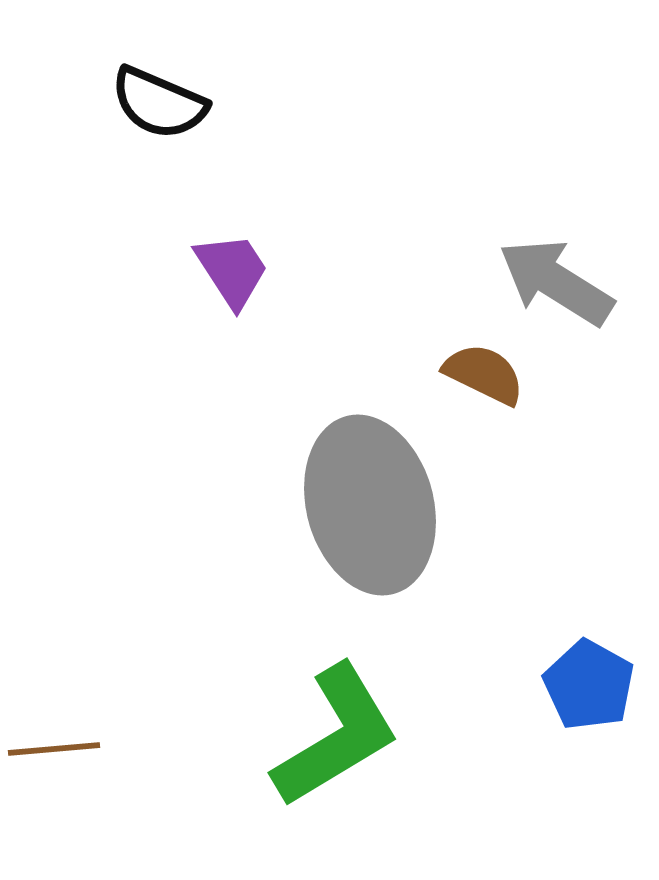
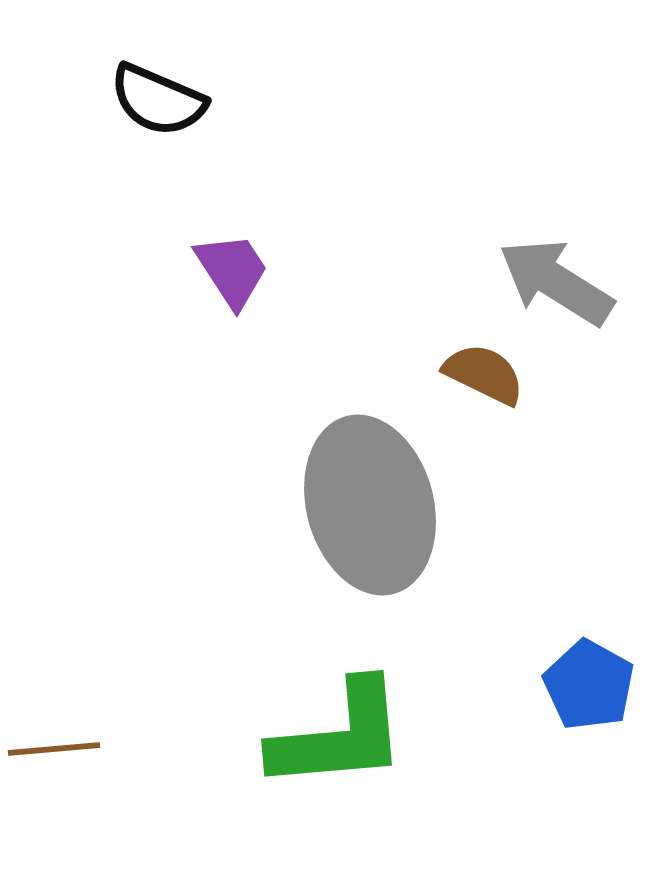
black semicircle: moved 1 px left, 3 px up
green L-shape: moved 3 px right; rotated 26 degrees clockwise
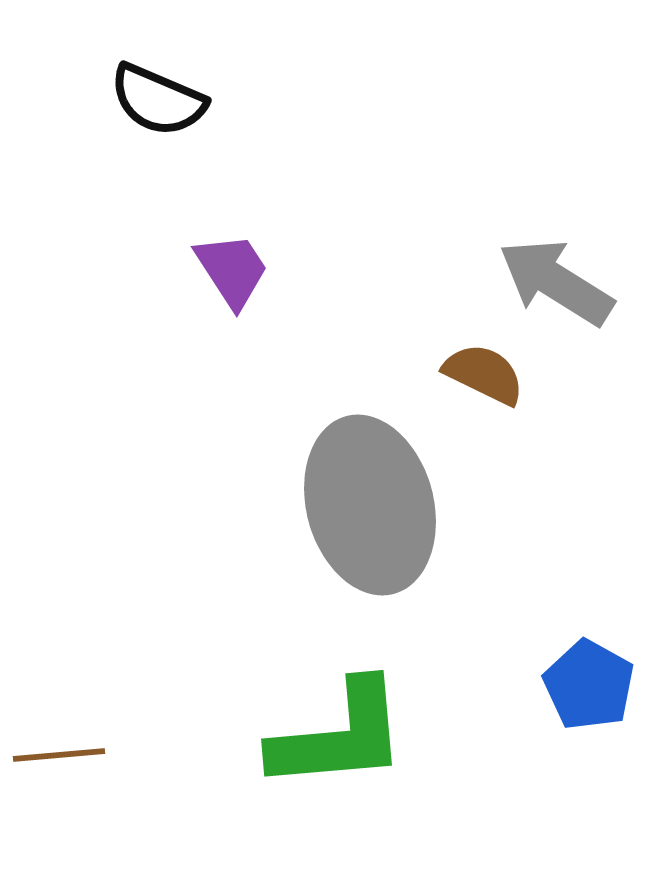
brown line: moved 5 px right, 6 px down
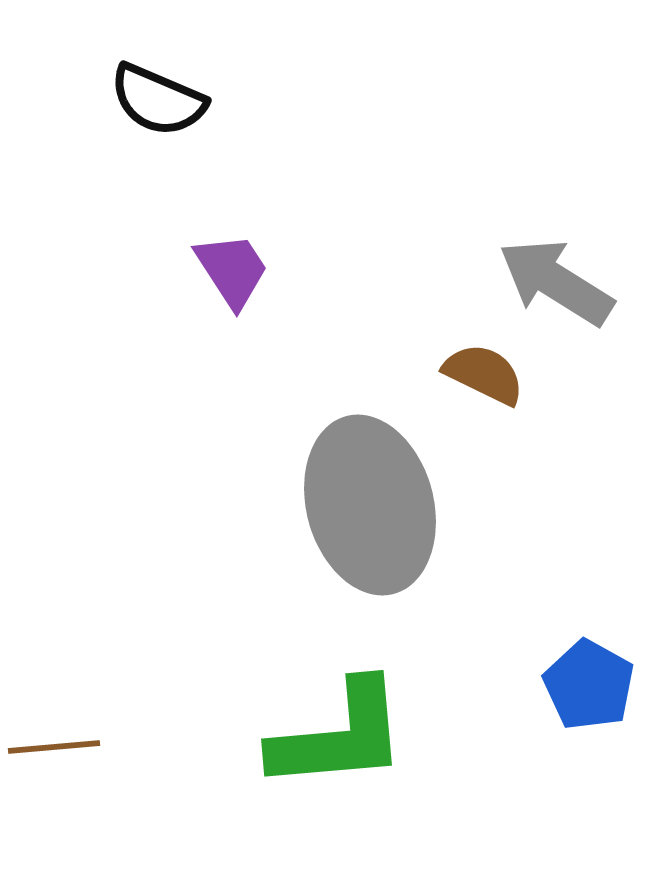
brown line: moved 5 px left, 8 px up
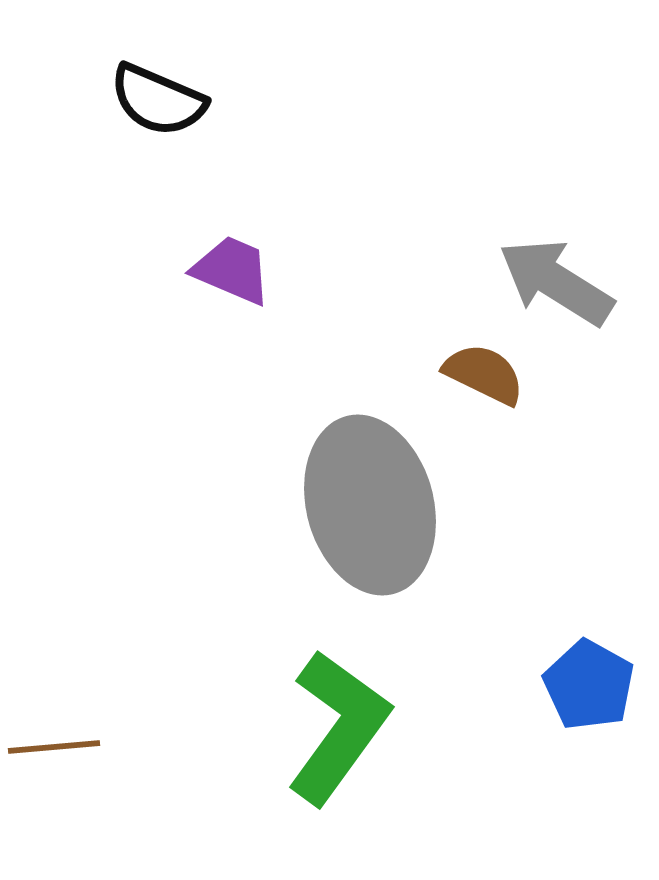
purple trapezoid: rotated 34 degrees counterclockwise
green L-shape: moved 1 px left, 9 px up; rotated 49 degrees counterclockwise
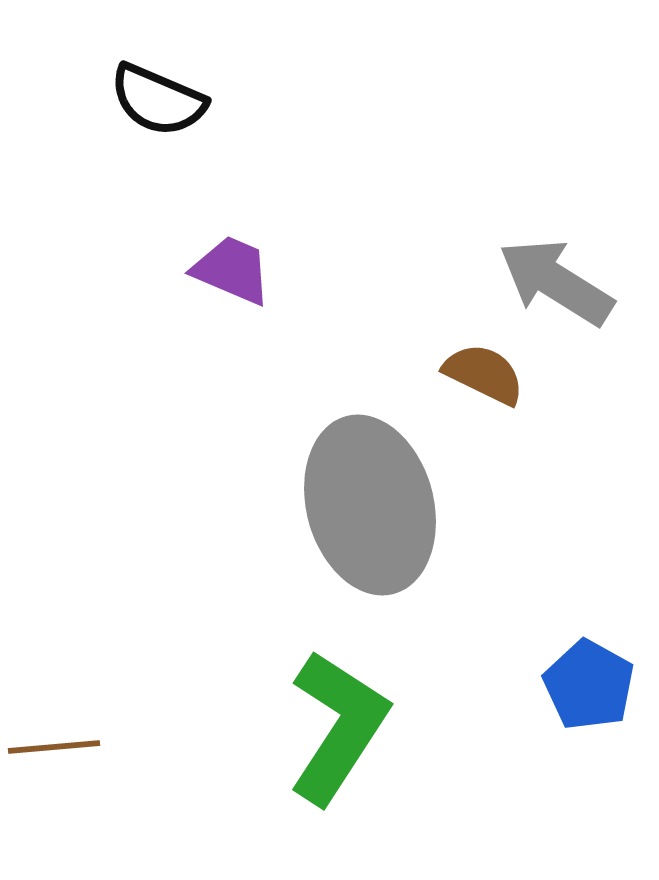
green L-shape: rotated 3 degrees counterclockwise
